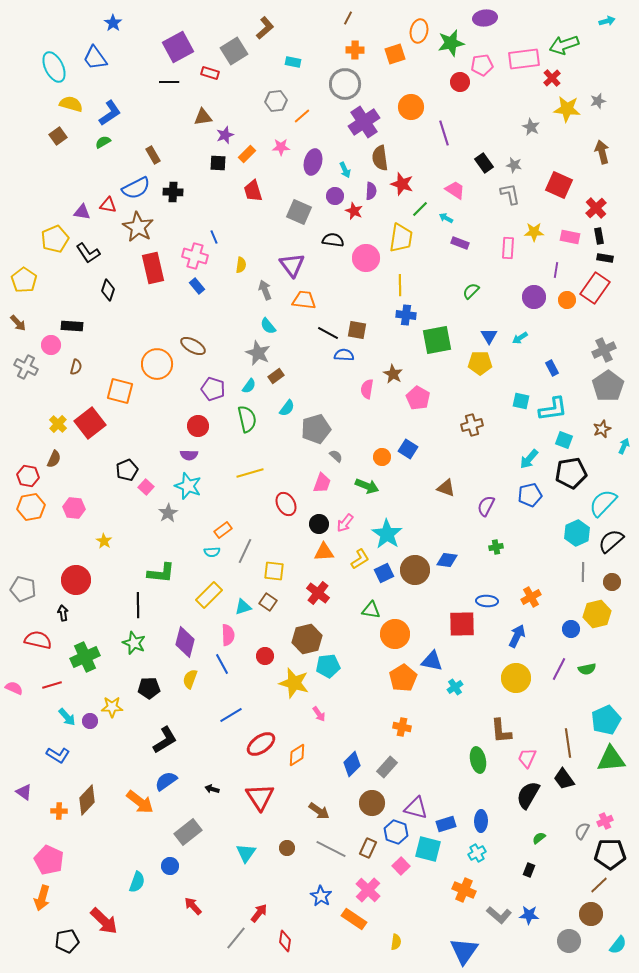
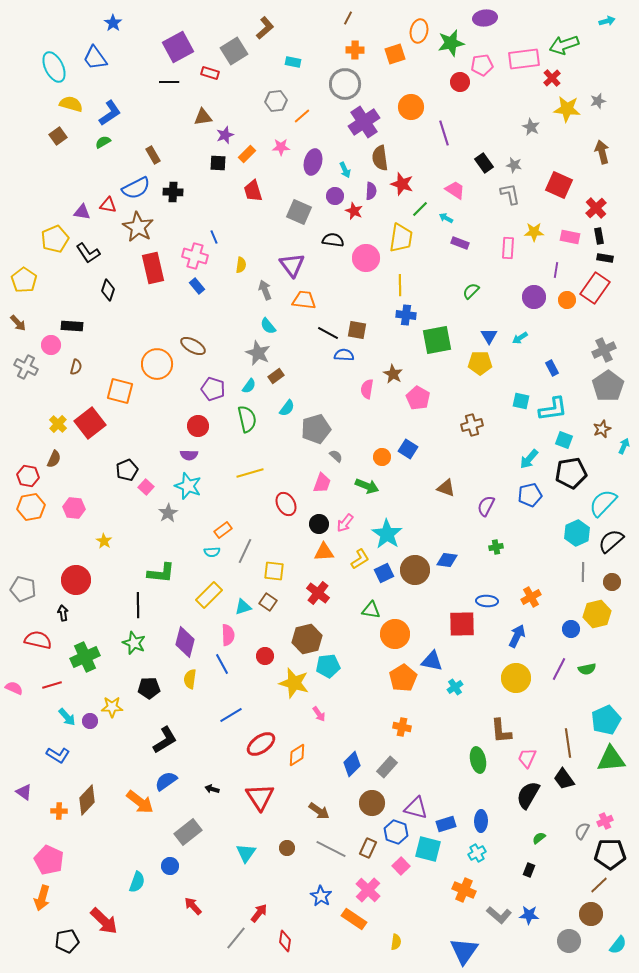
yellow semicircle at (190, 679): rotated 12 degrees counterclockwise
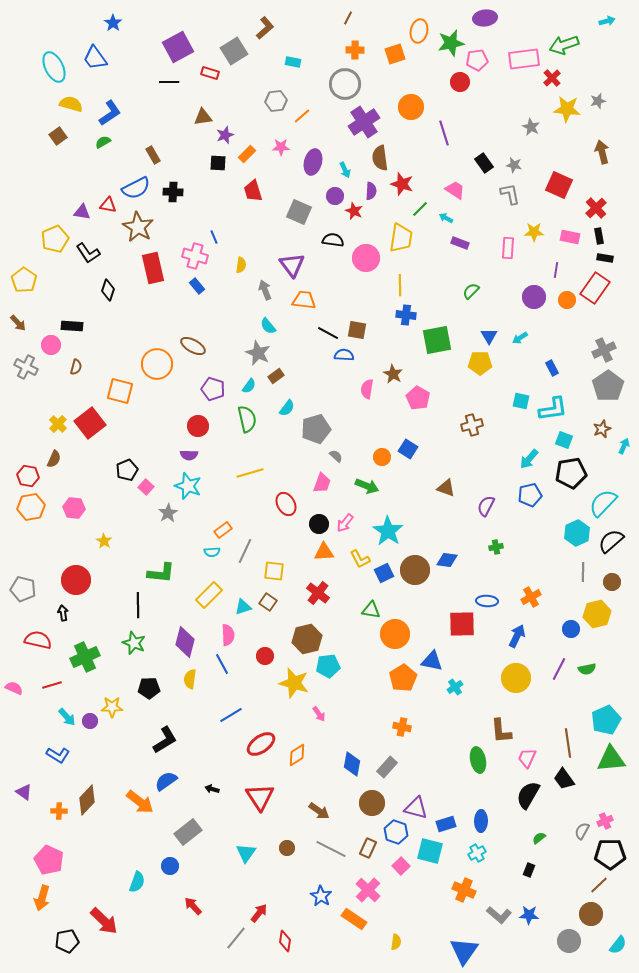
pink pentagon at (482, 65): moved 5 px left, 5 px up
cyan star at (387, 534): moved 1 px right, 3 px up
yellow L-shape at (360, 559): rotated 95 degrees clockwise
blue diamond at (352, 764): rotated 35 degrees counterclockwise
cyan square at (428, 849): moved 2 px right, 2 px down
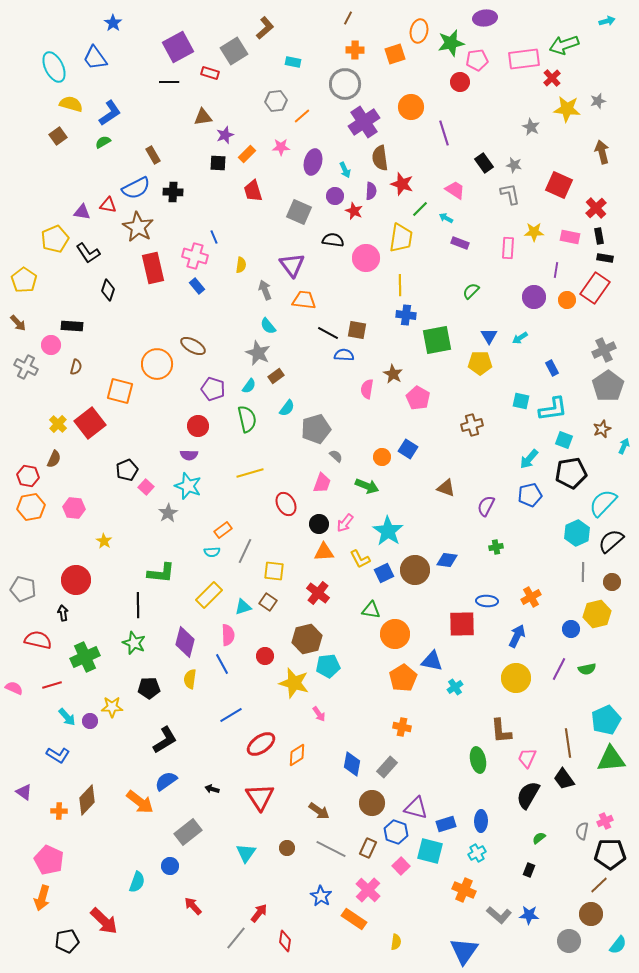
gray semicircle at (582, 831): rotated 18 degrees counterclockwise
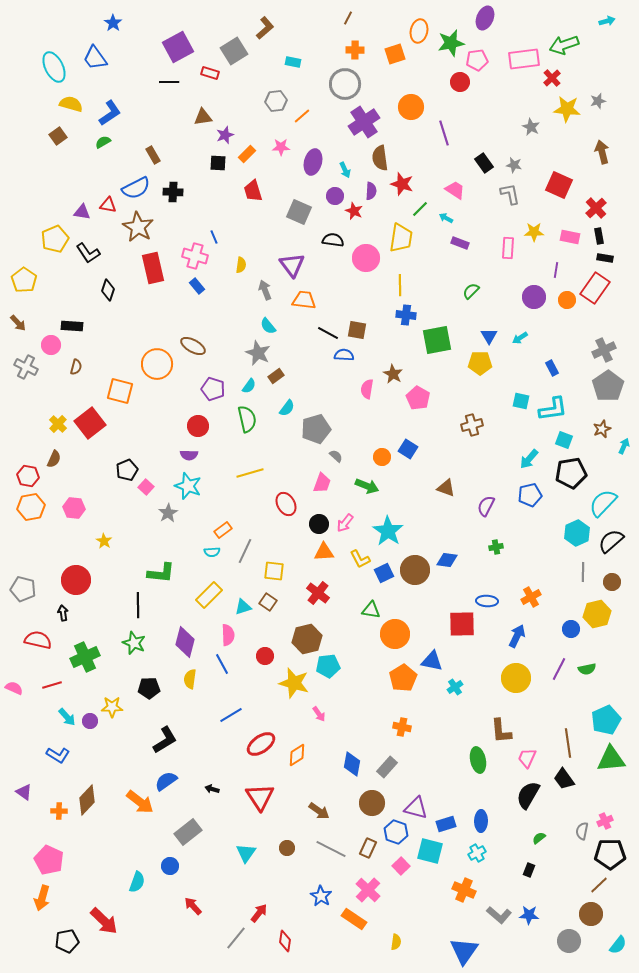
purple ellipse at (485, 18): rotated 60 degrees counterclockwise
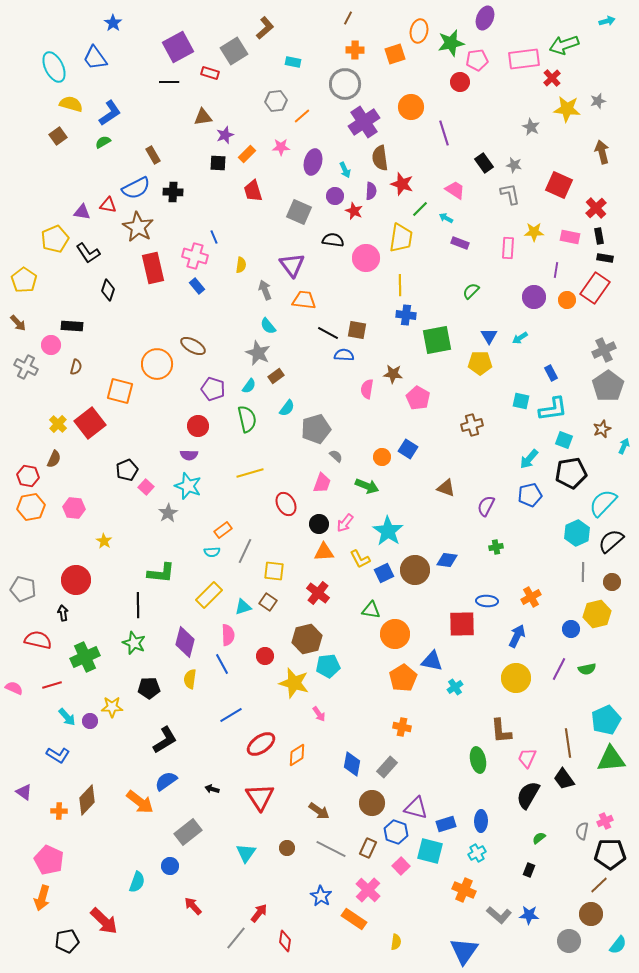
blue rectangle at (552, 368): moved 1 px left, 5 px down
brown star at (393, 374): rotated 24 degrees counterclockwise
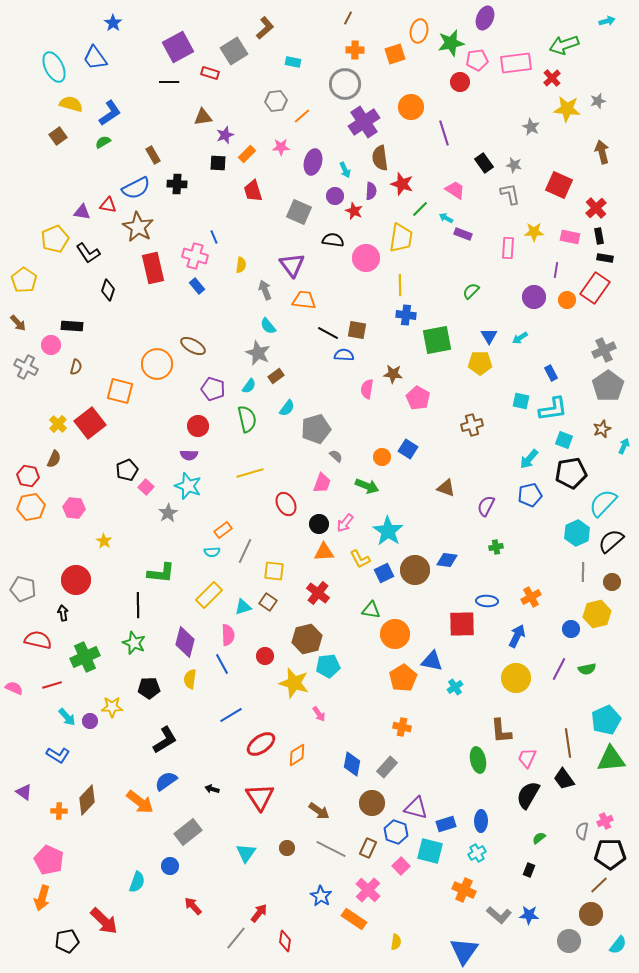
pink rectangle at (524, 59): moved 8 px left, 4 px down
black cross at (173, 192): moved 4 px right, 8 px up
purple rectangle at (460, 243): moved 3 px right, 9 px up
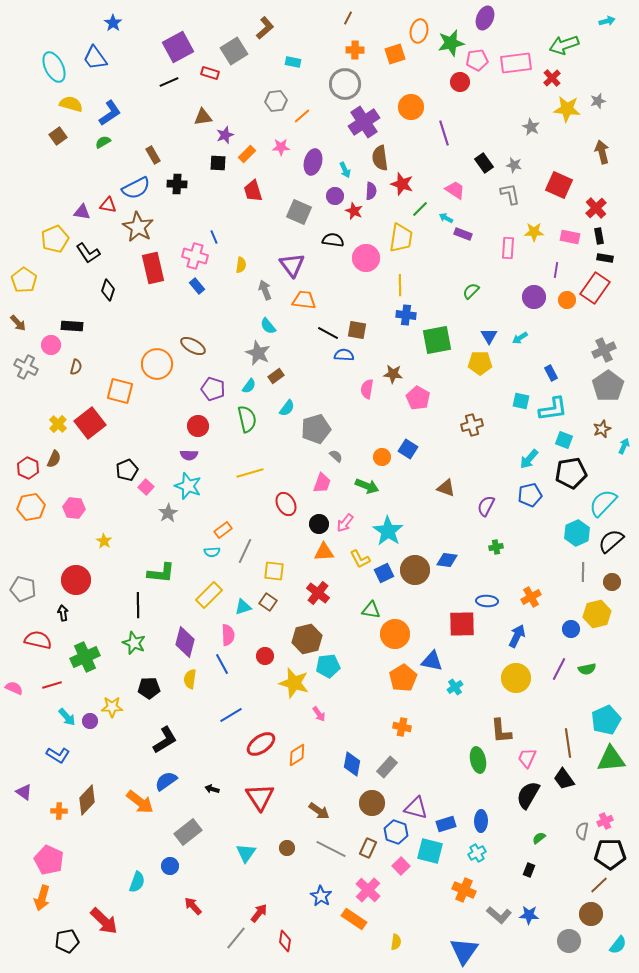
black line at (169, 82): rotated 24 degrees counterclockwise
red hexagon at (28, 476): moved 8 px up; rotated 15 degrees clockwise
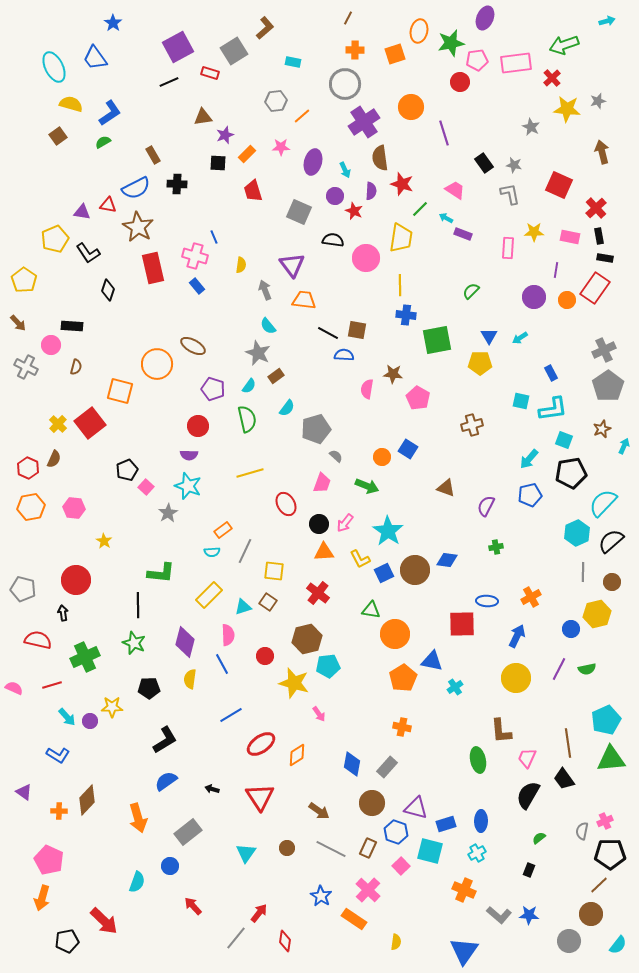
orange arrow at (140, 802): moved 2 px left, 16 px down; rotated 36 degrees clockwise
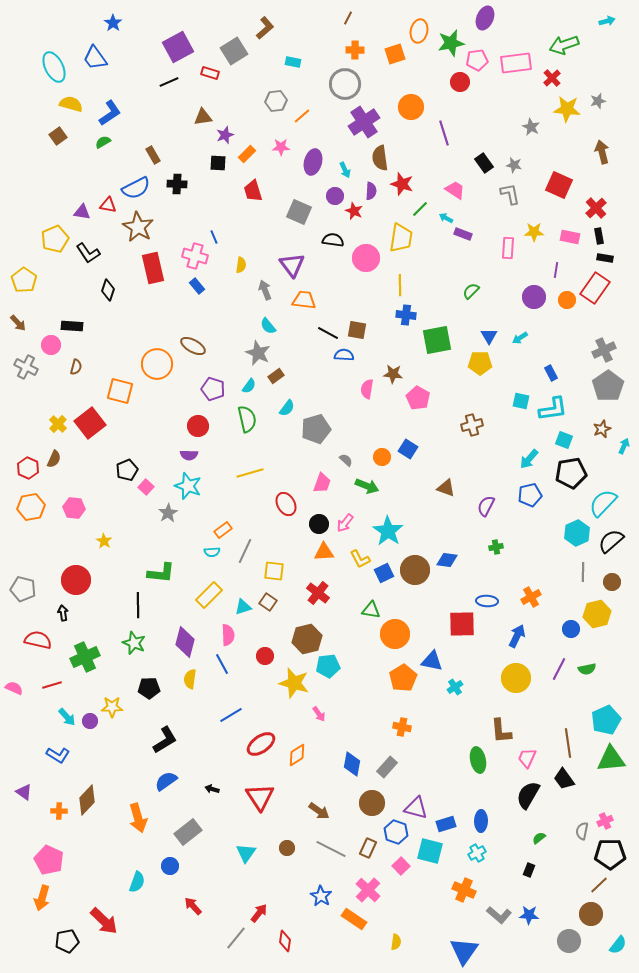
gray semicircle at (336, 456): moved 10 px right, 4 px down
